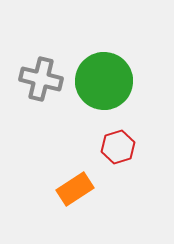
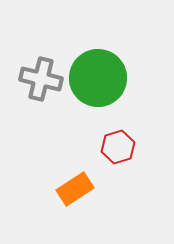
green circle: moved 6 px left, 3 px up
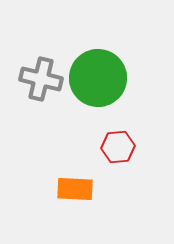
red hexagon: rotated 12 degrees clockwise
orange rectangle: rotated 36 degrees clockwise
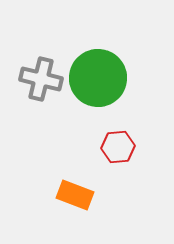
orange rectangle: moved 6 px down; rotated 18 degrees clockwise
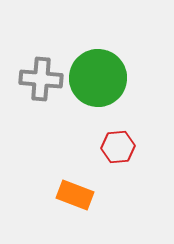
gray cross: rotated 9 degrees counterclockwise
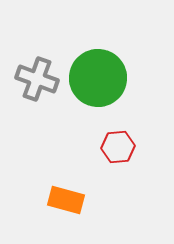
gray cross: moved 4 px left; rotated 15 degrees clockwise
orange rectangle: moved 9 px left, 5 px down; rotated 6 degrees counterclockwise
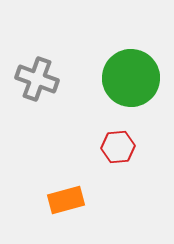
green circle: moved 33 px right
orange rectangle: rotated 30 degrees counterclockwise
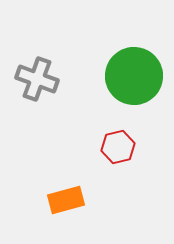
green circle: moved 3 px right, 2 px up
red hexagon: rotated 8 degrees counterclockwise
